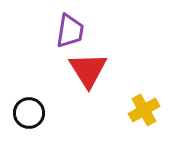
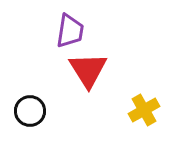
black circle: moved 1 px right, 2 px up
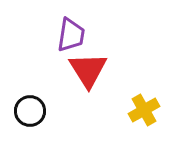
purple trapezoid: moved 1 px right, 4 px down
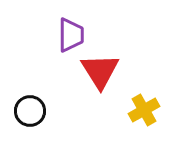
purple trapezoid: rotated 9 degrees counterclockwise
red triangle: moved 12 px right, 1 px down
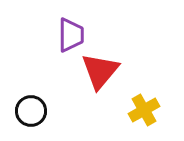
red triangle: rotated 12 degrees clockwise
black circle: moved 1 px right
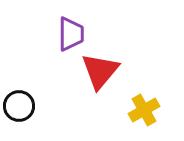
purple trapezoid: moved 1 px up
black circle: moved 12 px left, 5 px up
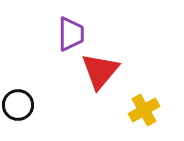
black circle: moved 1 px left, 1 px up
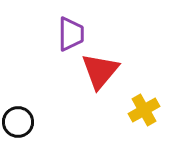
black circle: moved 17 px down
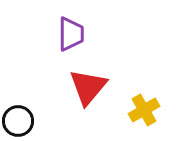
red triangle: moved 12 px left, 16 px down
black circle: moved 1 px up
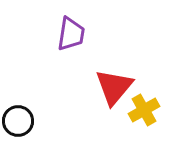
purple trapezoid: rotated 9 degrees clockwise
red triangle: moved 26 px right
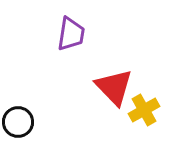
red triangle: rotated 24 degrees counterclockwise
black circle: moved 1 px down
